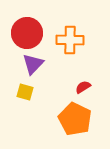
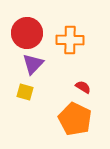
red semicircle: rotated 63 degrees clockwise
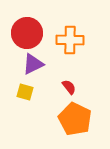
purple triangle: rotated 20 degrees clockwise
red semicircle: moved 14 px left; rotated 21 degrees clockwise
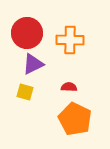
red semicircle: rotated 49 degrees counterclockwise
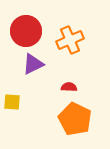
red circle: moved 1 px left, 2 px up
orange cross: rotated 24 degrees counterclockwise
yellow square: moved 13 px left, 10 px down; rotated 12 degrees counterclockwise
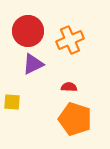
red circle: moved 2 px right
orange pentagon: rotated 8 degrees counterclockwise
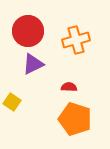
orange cross: moved 6 px right; rotated 8 degrees clockwise
yellow square: rotated 30 degrees clockwise
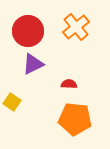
orange cross: moved 13 px up; rotated 24 degrees counterclockwise
red semicircle: moved 3 px up
orange pentagon: rotated 12 degrees counterclockwise
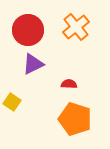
red circle: moved 1 px up
orange pentagon: rotated 12 degrees clockwise
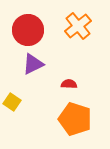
orange cross: moved 2 px right, 1 px up
